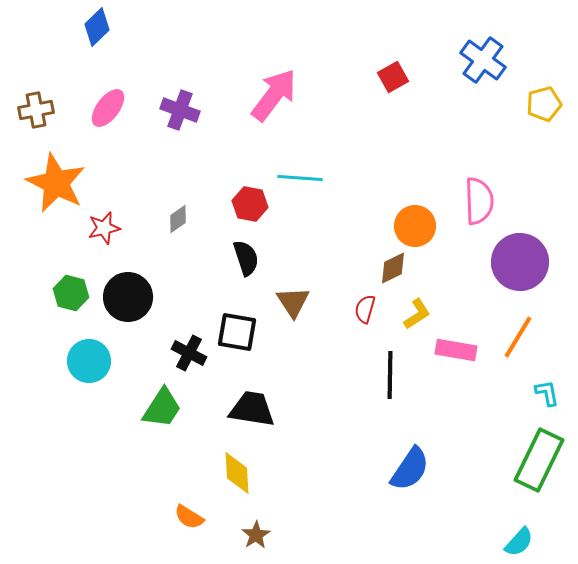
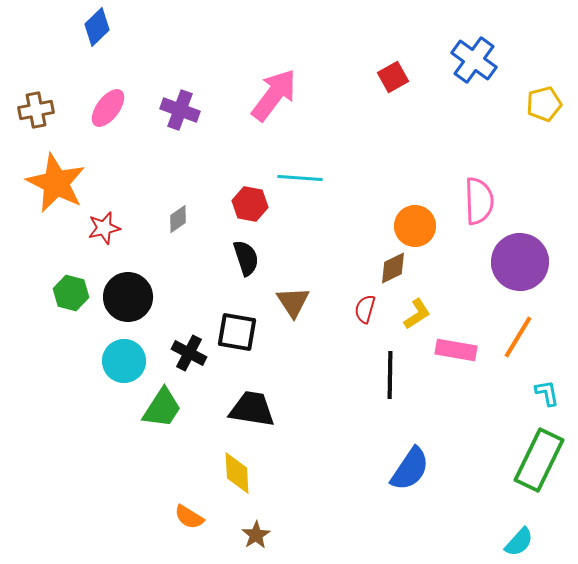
blue cross: moved 9 px left
cyan circle: moved 35 px right
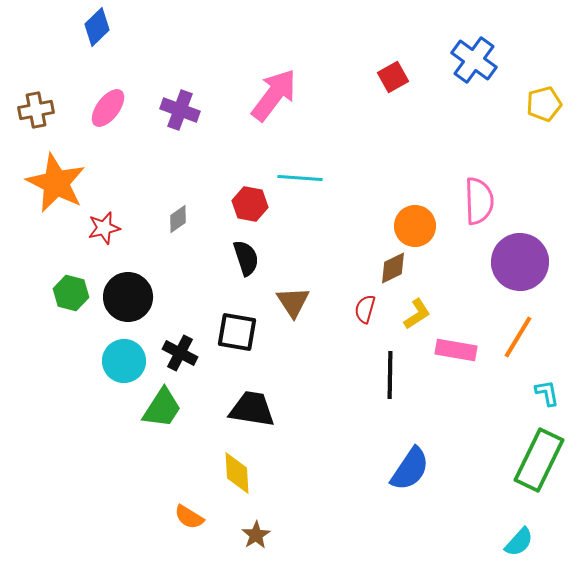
black cross: moved 9 px left
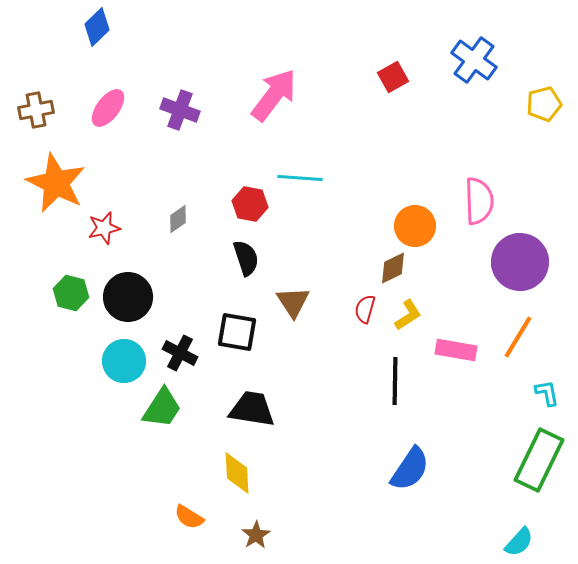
yellow L-shape: moved 9 px left, 1 px down
black line: moved 5 px right, 6 px down
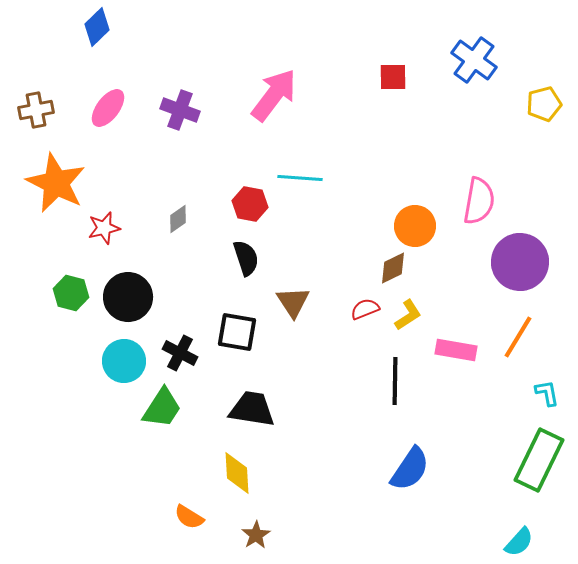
red square: rotated 28 degrees clockwise
pink semicircle: rotated 12 degrees clockwise
red semicircle: rotated 52 degrees clockwise
